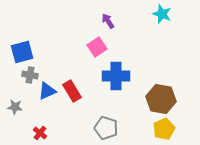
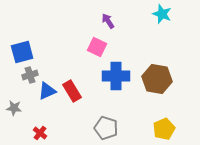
pink square: rotated 30 degrees counterclockwise
gray cross: rotated 28 degrees counterclockwise
brown hexagon: moved 4 px left, 20 px up
gray star: moved 1 px left, 1 px down
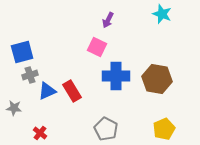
purple arrow: moved 1 px up; rotated 119 degrees counterclockwise
gray pentagon: moved 1 px down; rotated 10 degrees clockwise
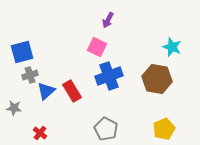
cyan star: moved 10 px right, 33 px down
blue cross: moved 7 px left; rotated 20 degrees counterclockwise
blue triangle: moved 1 px left; rotated 18 degrees counterclockwise
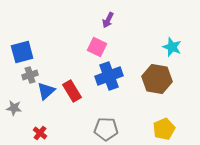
gray pentagon: rotated 25 degrees counterclockwise
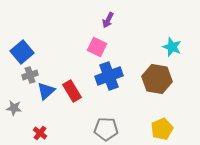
blue square: rotated 25 degrees counterclockwise
yellow pentagon: moved 2 px left
